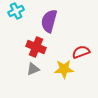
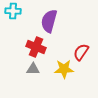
cyan cross: moved 3 px left; rotated 28 degrees clockwise
red semicircle: rotated 36 degrees counterclockwise
gray triangle: rotated 24 degrees clockwise
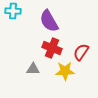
purple semicircle: rotated 45 degrees counterclockwise
red cross: moved 16 px right, 1 px down
yellow star: moved 1 px right, 2 px down
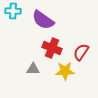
purple semicircle: moved 6 px left, 1 px up; rotated 25 degrees counterclockwise
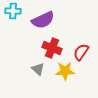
purple semicircle: rotated 60 degrees counterclockwise
gray triangle: moved 5 px right; rotated 40 degrees clockwise
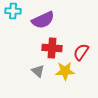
red cross: rotated 18 degrees counterclockwise
gray triangle: moved 2 px down
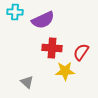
cyan cross: moved 2 px right, 1 px down
gray triangle: moved 11 px left, 11 px down
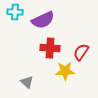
red cross: moved 2 px left
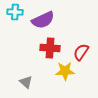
gray triangle: moved 1 px left
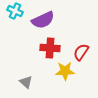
cyan cross: moved 1 px up; rotated 21 degrees clockwise
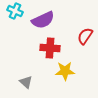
red semicircle: moved 4 px right, 16 px up
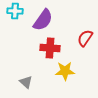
cyan cross: rotated 21 degrees counterclockwise
purple semicircle: rotated 30 degrees counterclockwise
red semicircle: moved 2 px down
